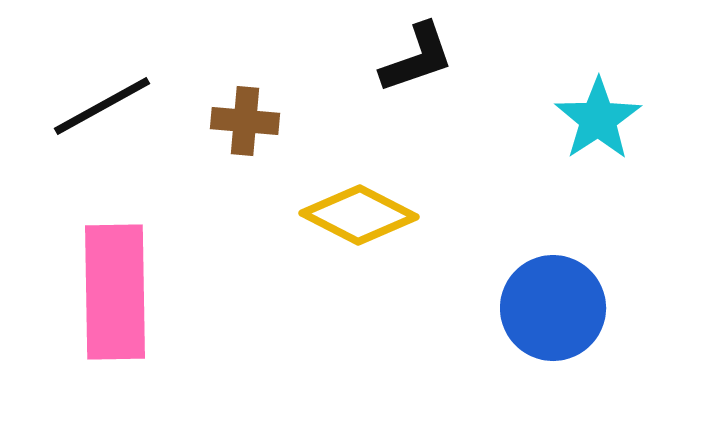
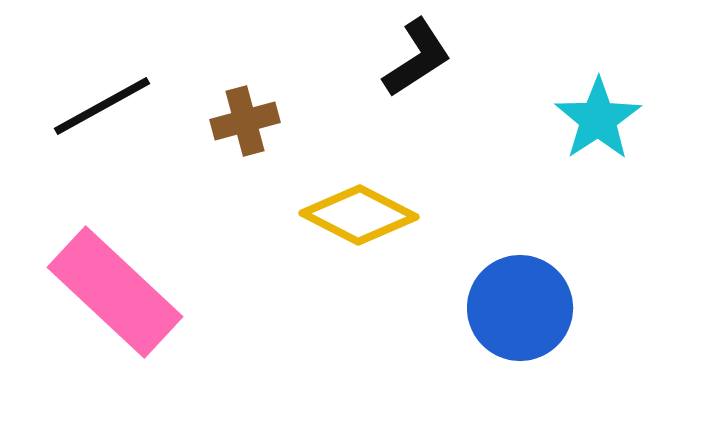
black L-shape: rotated 14 degrees counterclockwise
brown cross: rotated 20 degrees counterclockwise
pink rectangle: rotated 46 degrees counterclockwise
blue circle: moved 33 px left
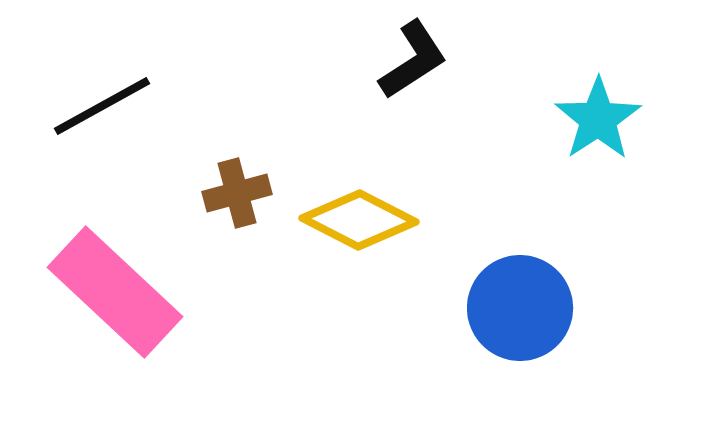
black L-shape: moved 4 px left, 2 px down
brown cross: moved 8 px left, 72 px down
yellow diamond: moved 5 px down
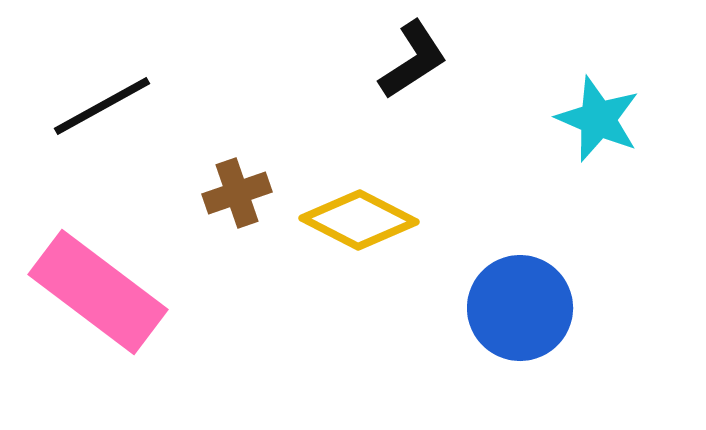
cyan star: rotated 16 degrees counterclockwise
brown cross: rotated 4 degrees counterclockwise
pink rectangle: moved 17 px left; rotated 6 degrees counterclockwise
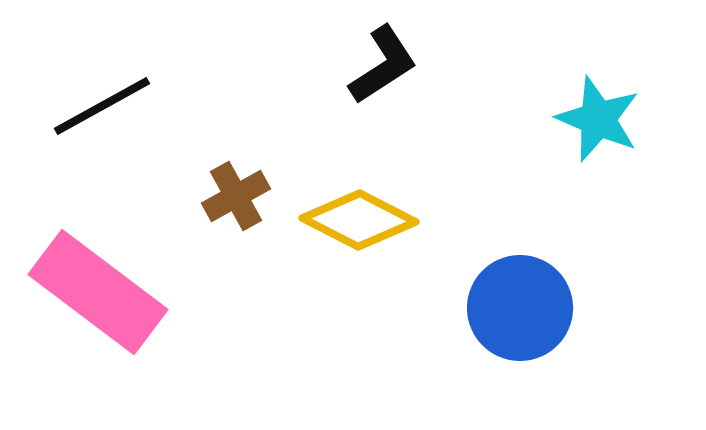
black L-shape: moved 30 px left, 5 px down
brown cross: moved 1 px left, 3 px down; rotated 10 degrees counterclockwise
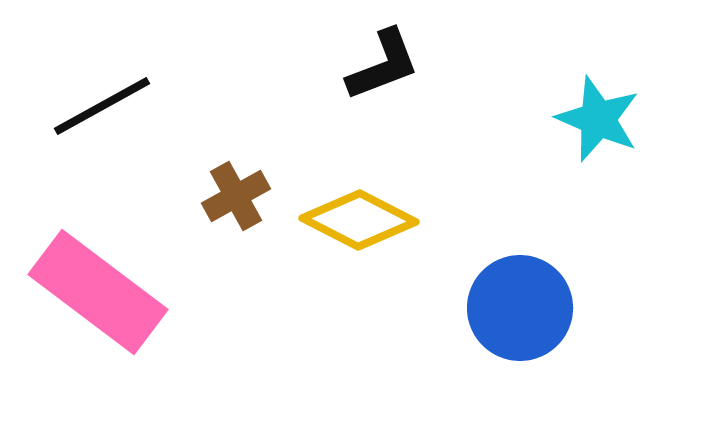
black L-shape: rotated 12 degrees clockwise
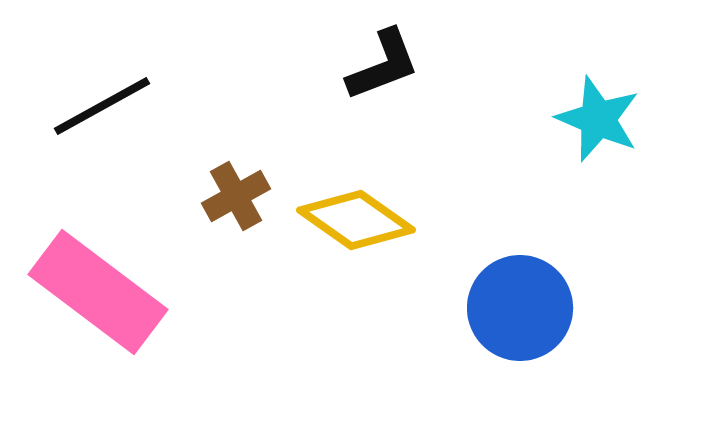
yellow diamond: moved 3 px left; rotated 8 degrees clockwise
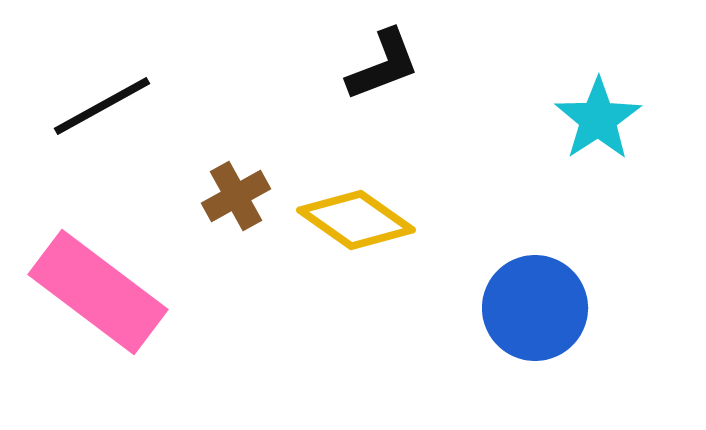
cyan star: rotated 16 degrees clockwise
blue circle: moved 15 px right
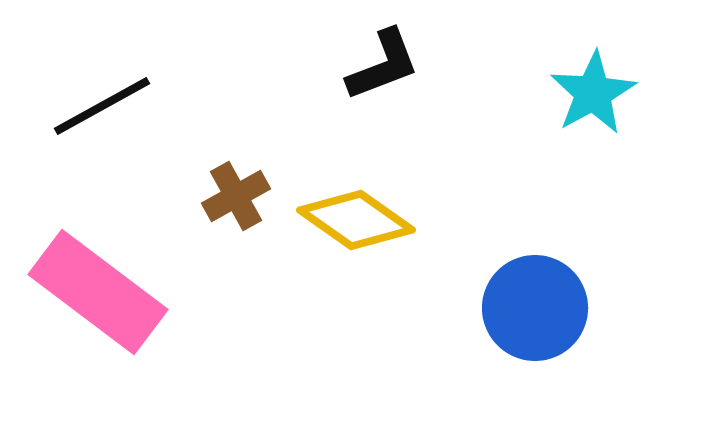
cyan star: moved 5 px left, 26 px up; rotated 4 degrees clockwise
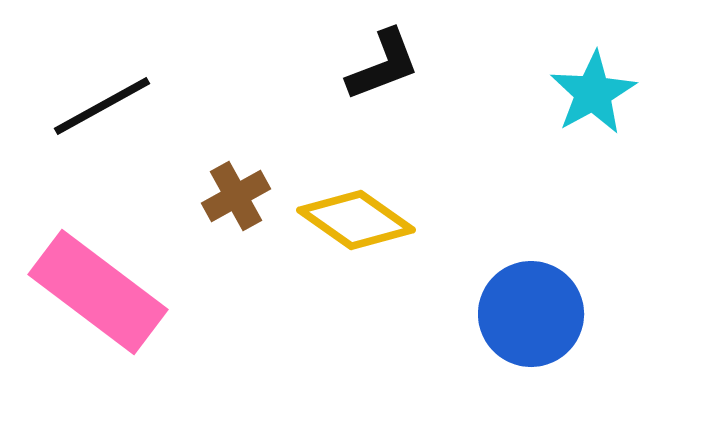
blue circle: moved 4 px left, 6 px down
